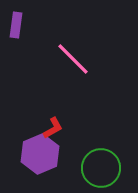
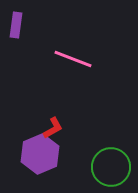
pink line: rotated 24 degrees counterclockwise
green circle: moved 10 px right, 1 px up
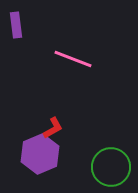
purple rectangle: rotated 15 degrees counterclockwise
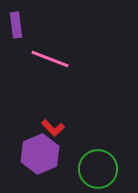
pink line: moved 23 px left
red L-shape: rotated 75 degrees clockwise
green circle: moved 13 px left, 2 px down
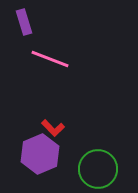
purple rectangle: moved 8 px right, 3 px up; rotated 10 degrees counterclockwise
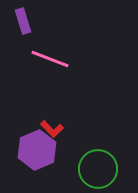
purple rectangle: moved 1 px left, 1 px up
red L-shape: moved 1 px left, 1 px down
purple hexagon: moved 3 px left, 4 px up
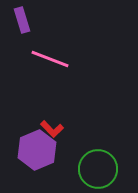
purple rectangle: moved 1 px left, 1 px up
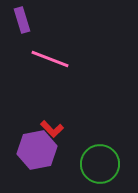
purple hexagon: rotated 12 degrees clockwise
green circle: moved 2 px right, 5 px up
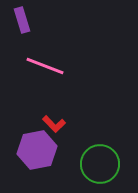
pink line: moved 5 px left, 7 px down
red L-shape: moved 2 px right, 5 px up
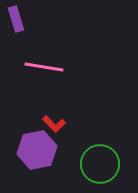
purple rectangle: moved 6 px left, 1 px up
pink line: moved 1 px left, 1 px down; rotated 12 degrees counterclockwise
